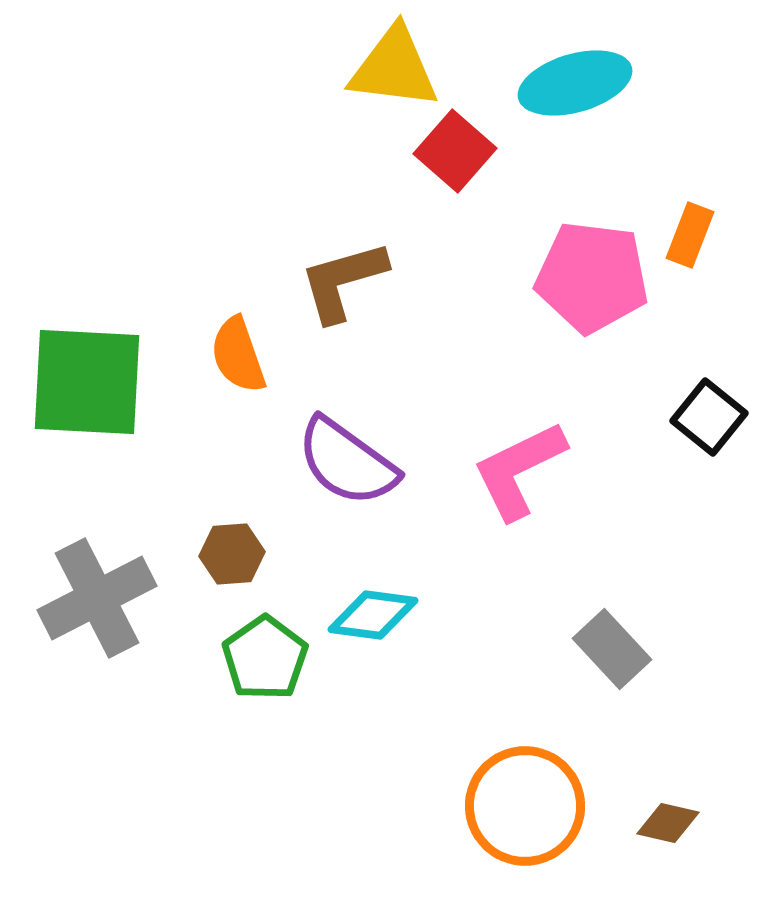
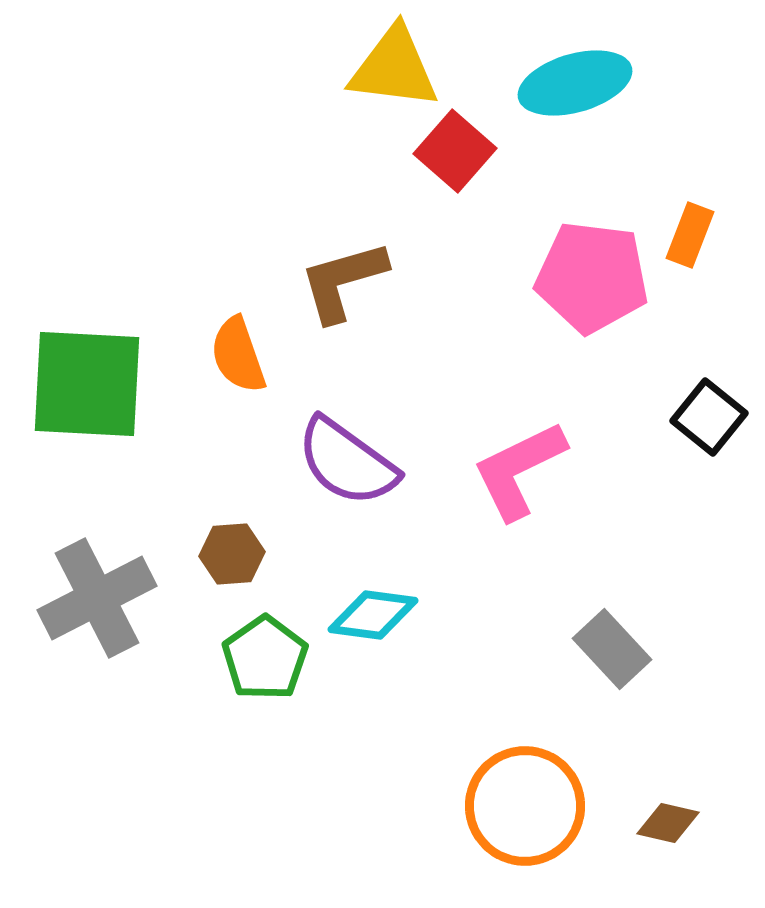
green square: moved 2 px down
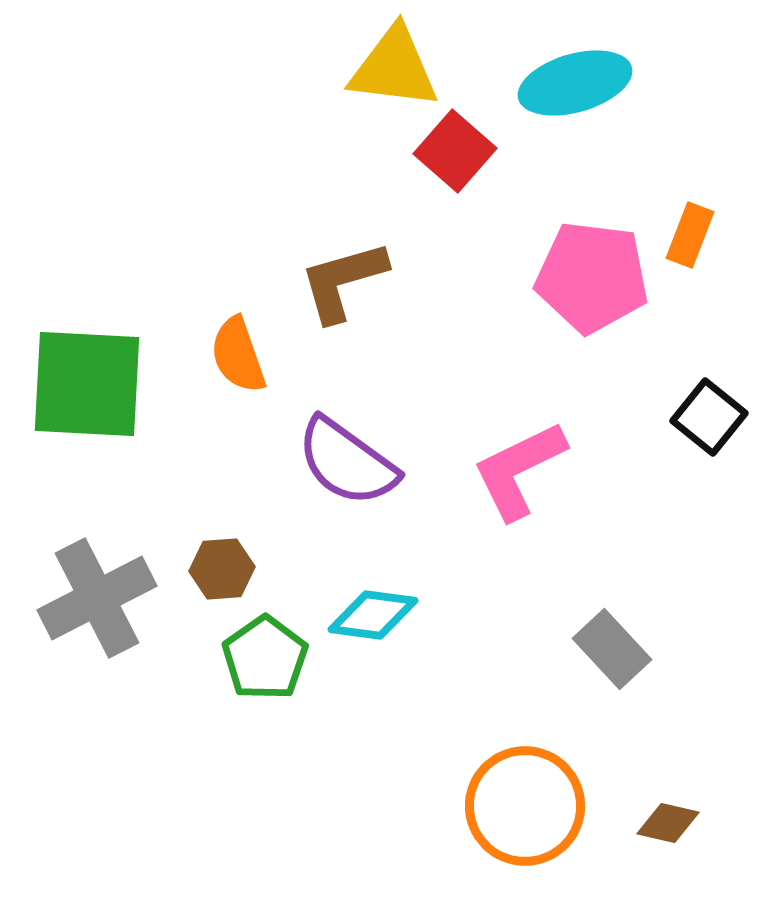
brown hexagon: moved 10 px left, 15 px down
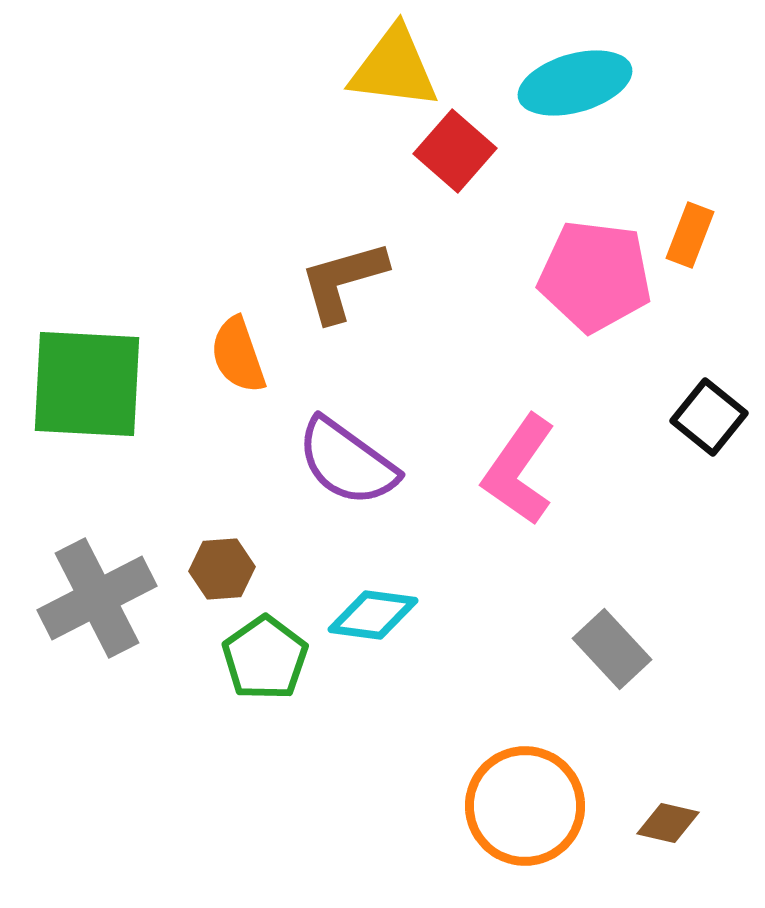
pink pentagon: moved 3 px right, 1 px up
pink L-shape: rotated 29 degrees counterclockwise
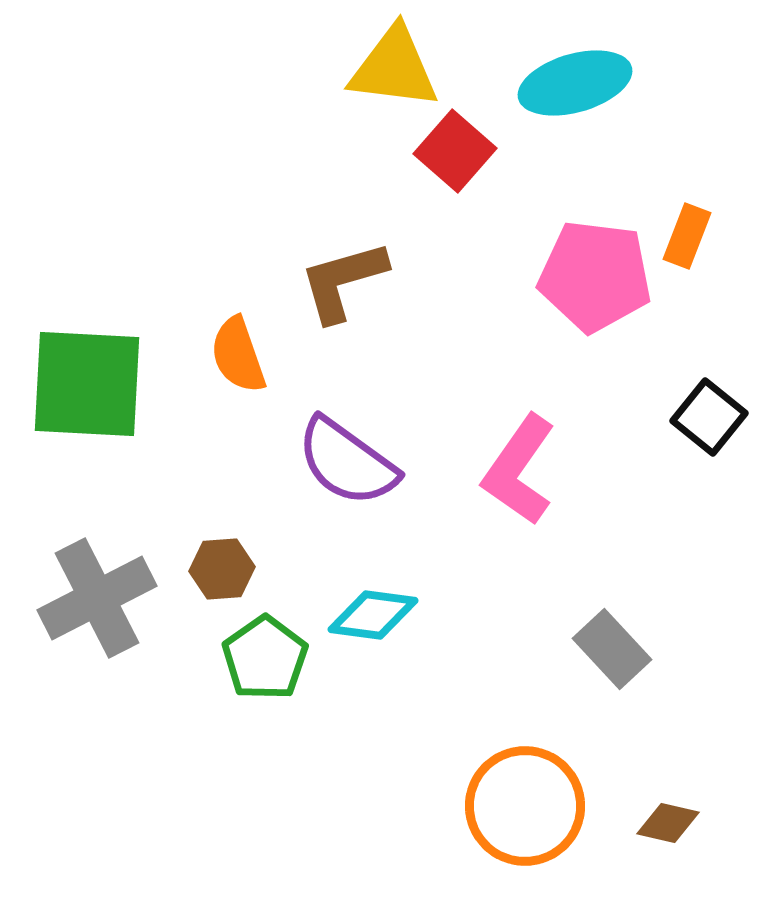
orange rectangle: moved 3 px left, 1 px down
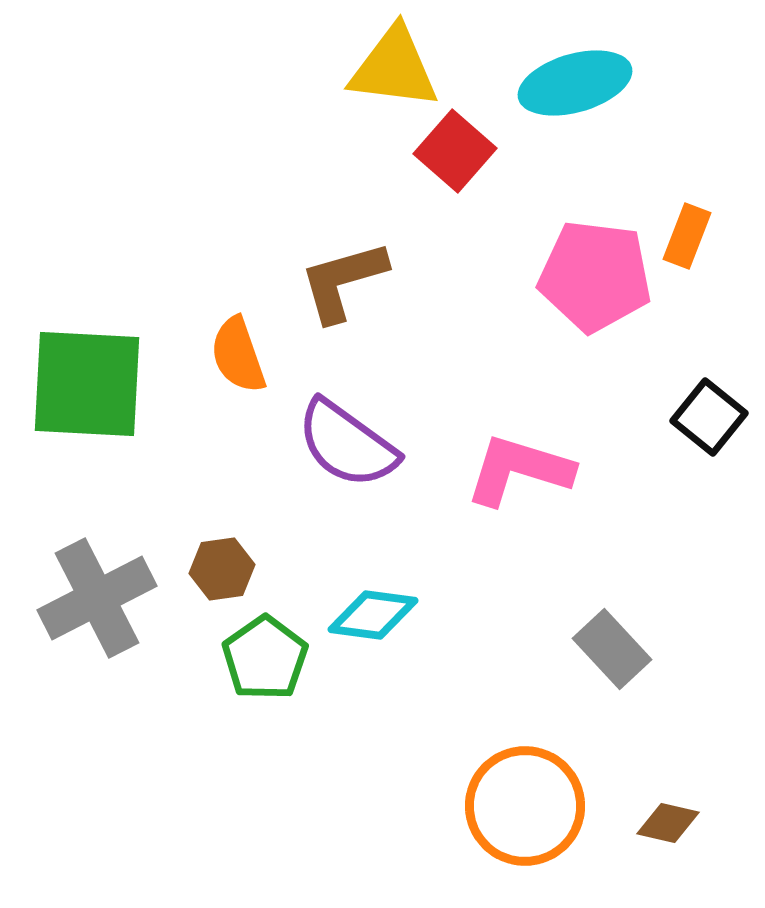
purple semicircle: moved 18 px up
pink L-shape: rotated 72 degrees clockwise
brown hexagon: rotated 4 degrees counterclockwise
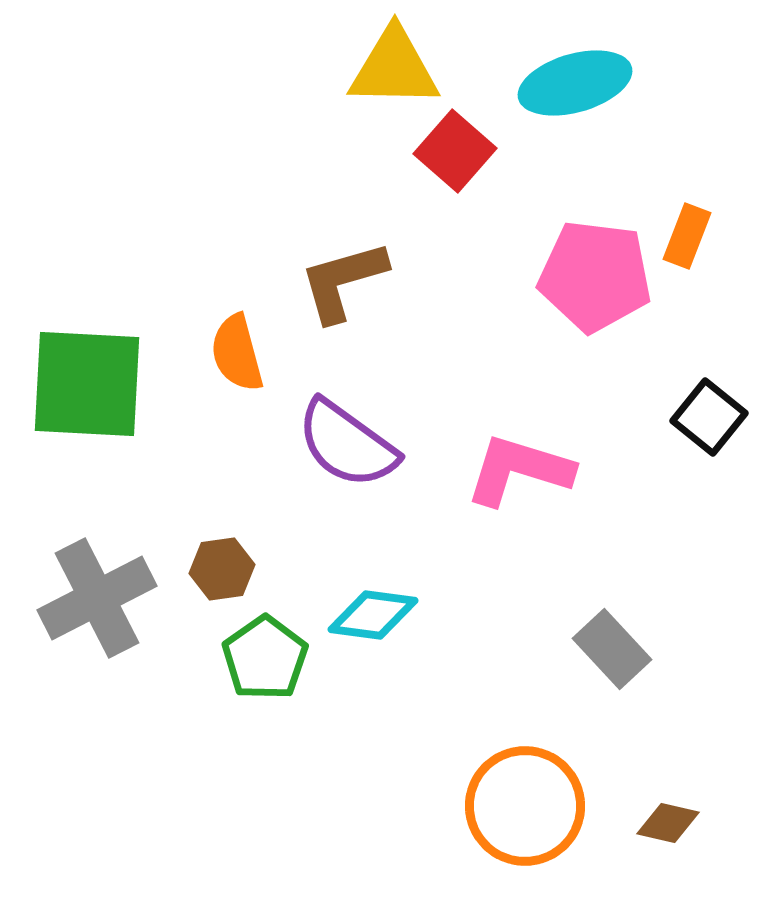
yellow triangle: rotated 6 degrees counterclockwise
orange semicircle: moved 1 px left, 2 px up; rotated 4 degrees clockwise
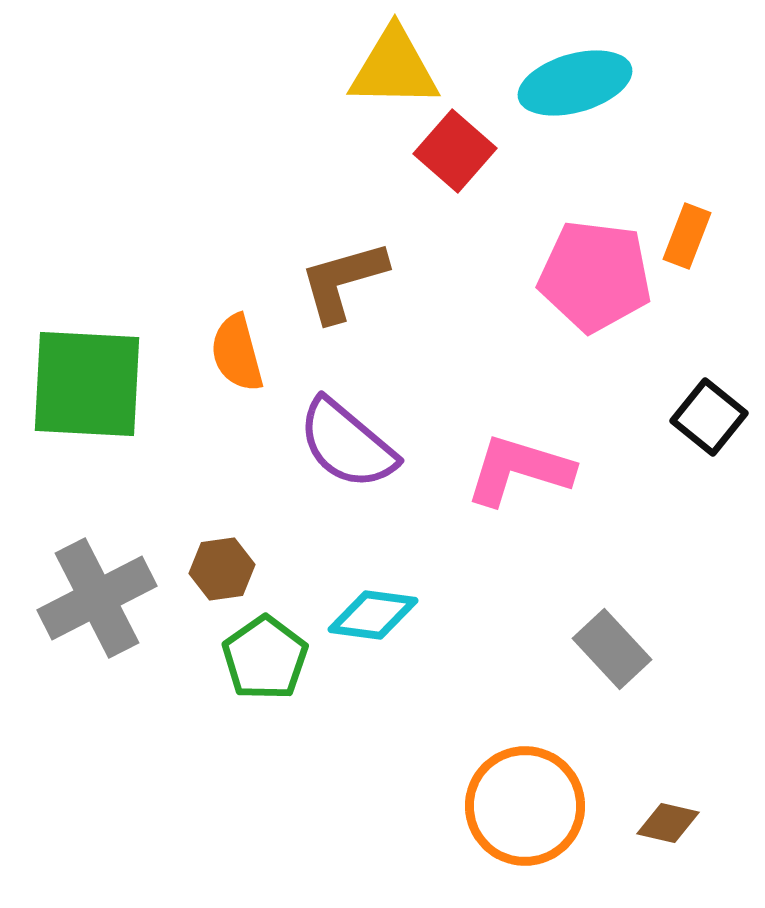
purple semicircle: rotated 4 degrees clockwise
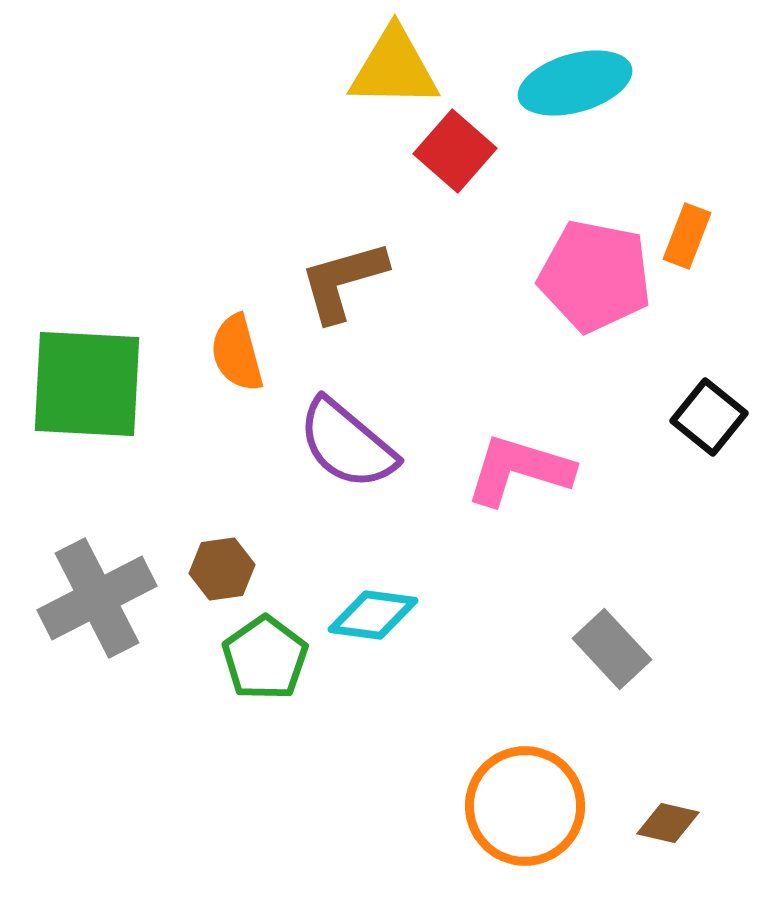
pink pentagon: rotated 4 degrees clockwise
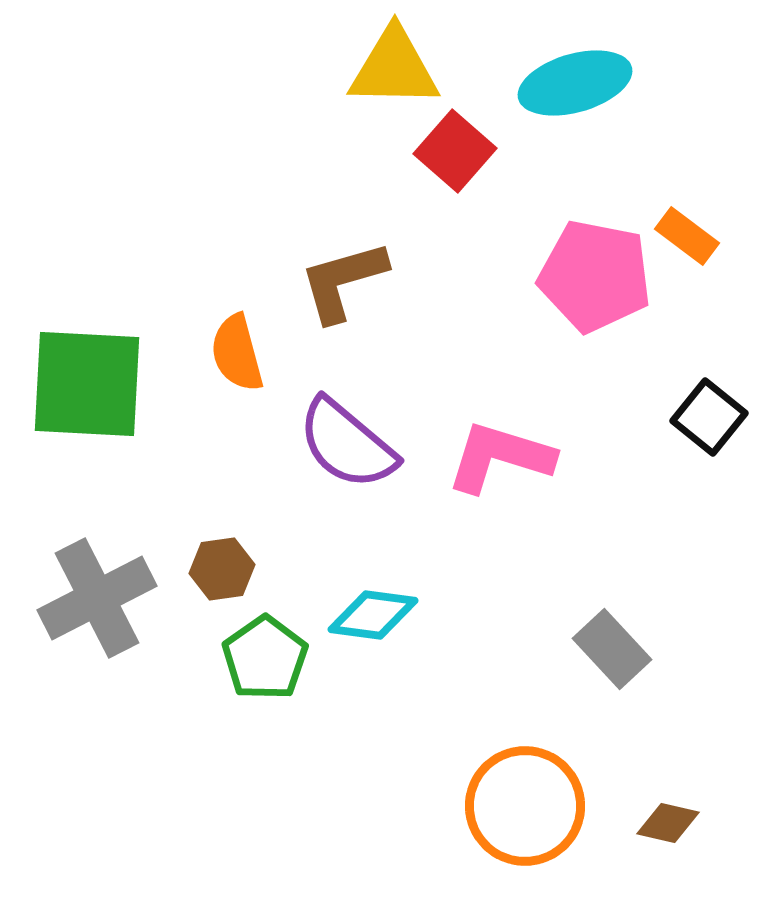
orange rectangle: rotated 74 degrees counterclockwise
pink L-shape: moved 19 px left, 13 px up
